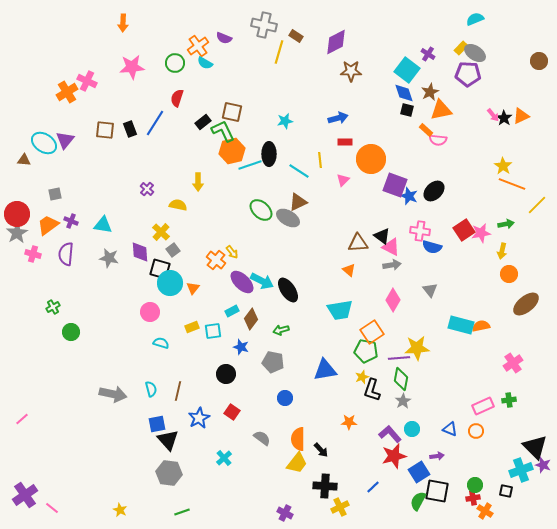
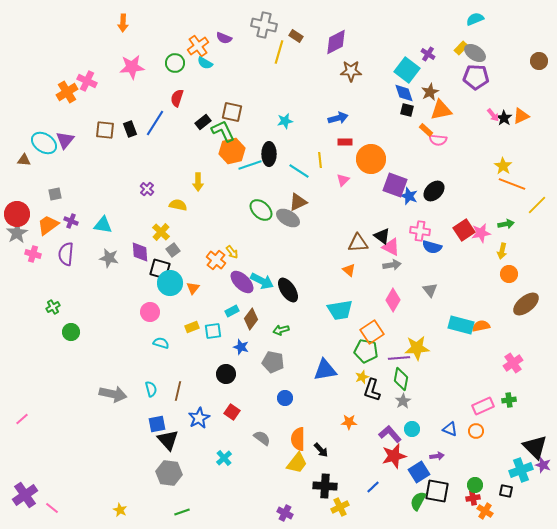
purple pentagon at (468, 74): moved 8 px right, 3 px down
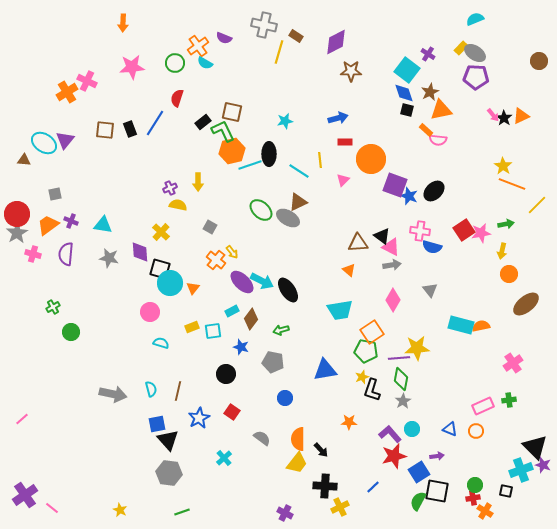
purple cross at (147, 189): moved 23 px right, 1 px up; rotated 24 degrees clockwise
gray square at (173, 250): moved 37 px right, 23 px up; rotated 24 degrees counterclockwise
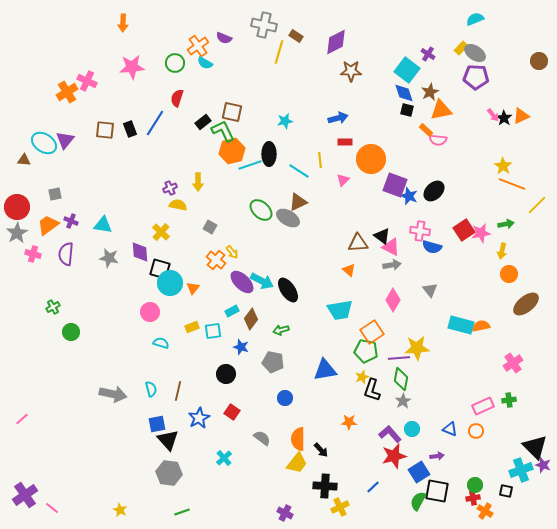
red circle at (17, 214): moved 7 px up
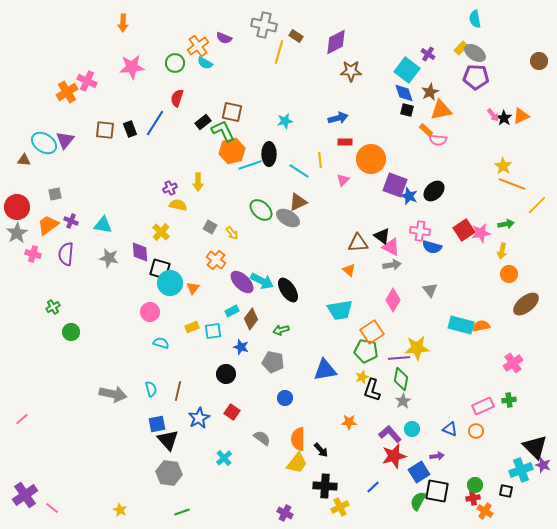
cyan semicircle at (475, 19): rotated 78 degrees counterclockwise
yellow arrow at (232, 252): moved 19 px up
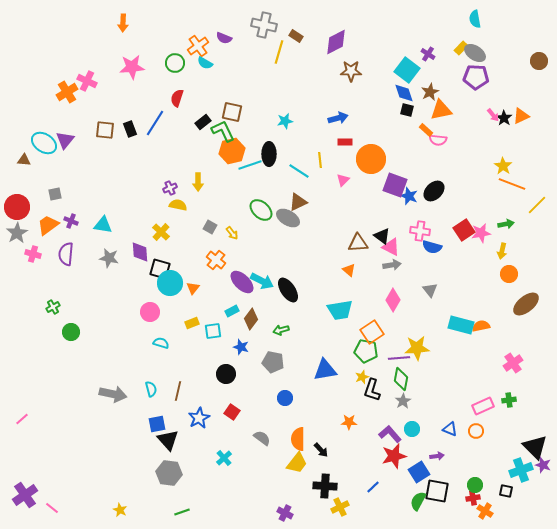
yellow rectangle at (192, 327): moved 4 px up
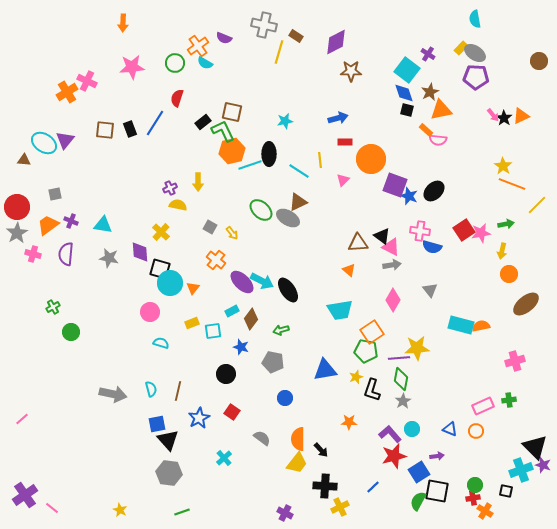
pink cross at (513, 363): moved 2 px right, 2 px up; rotated 18 degrees clockwise
yellow star at (362, 377): moved 6 px left
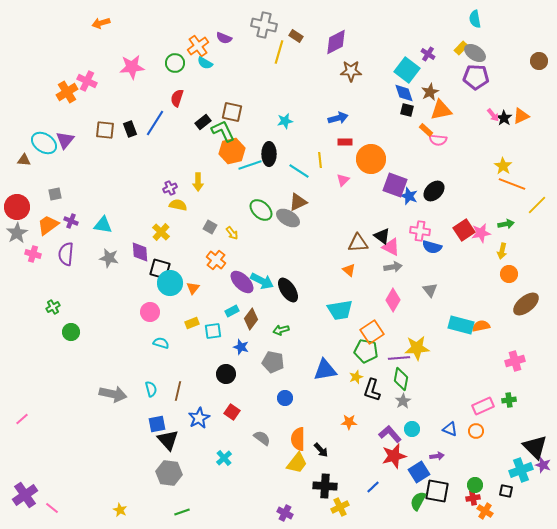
orange arrow at (123, 23): moved 22 px left; rotated 72 degrees clockwise
gray arrow at (392, 265): moved 1 px right, 2 px down
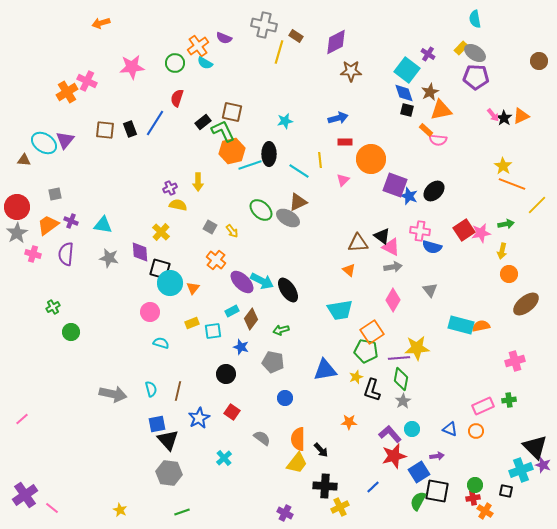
yellow arrow at (232, 233): moved 2 px up
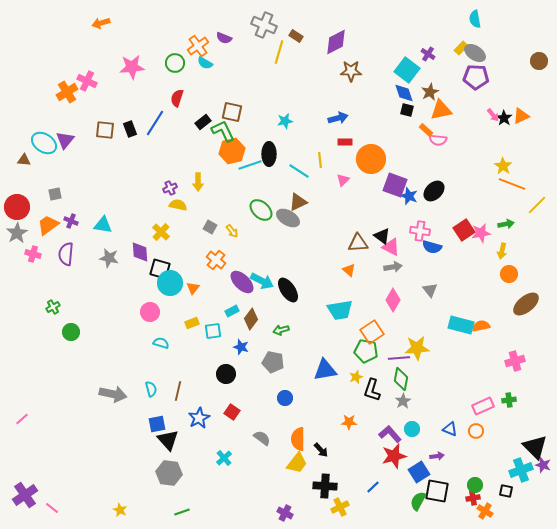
gray cross at (264, 25): rotated 10 degrees clockwise
